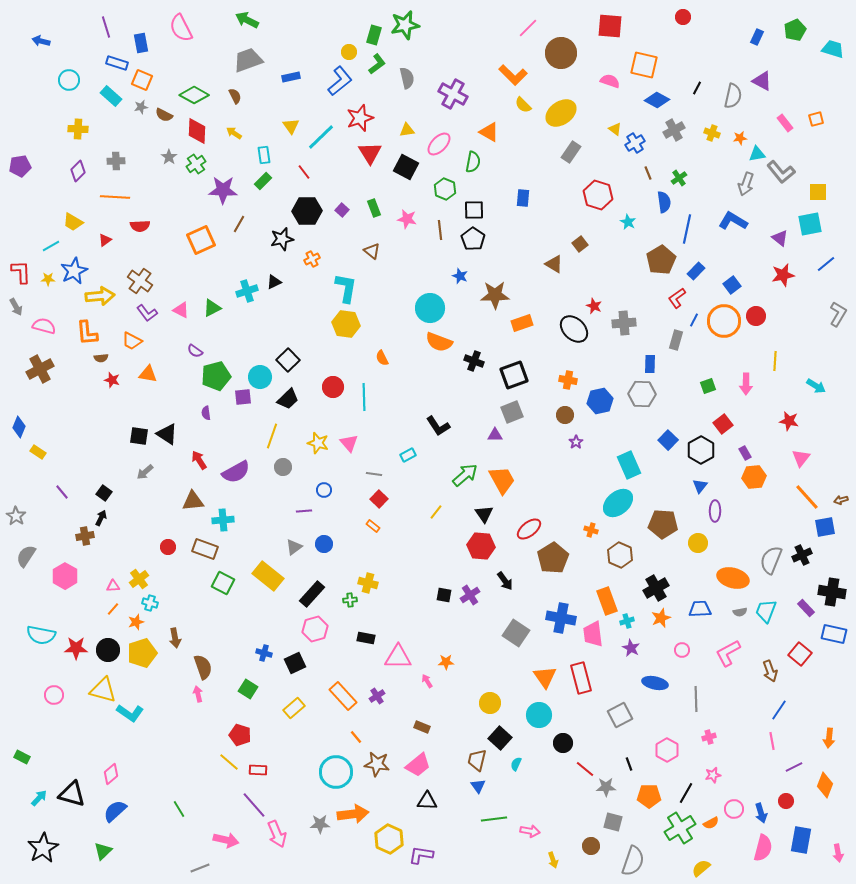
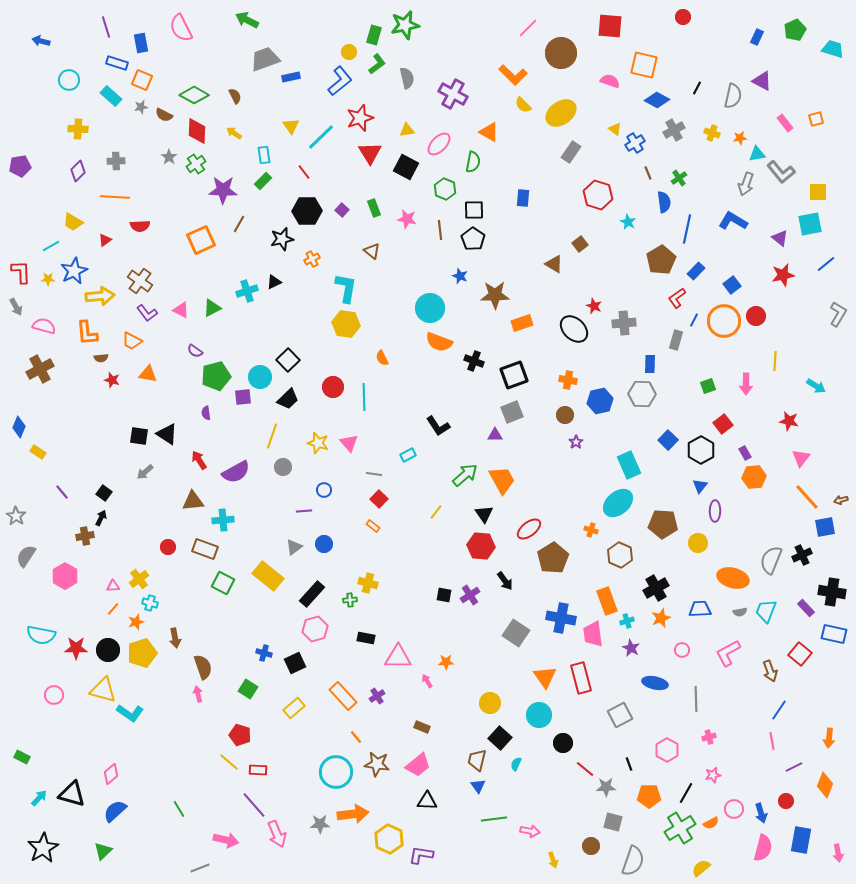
gray trapezoid at (248, 60): moved 17 px right, 1 px up
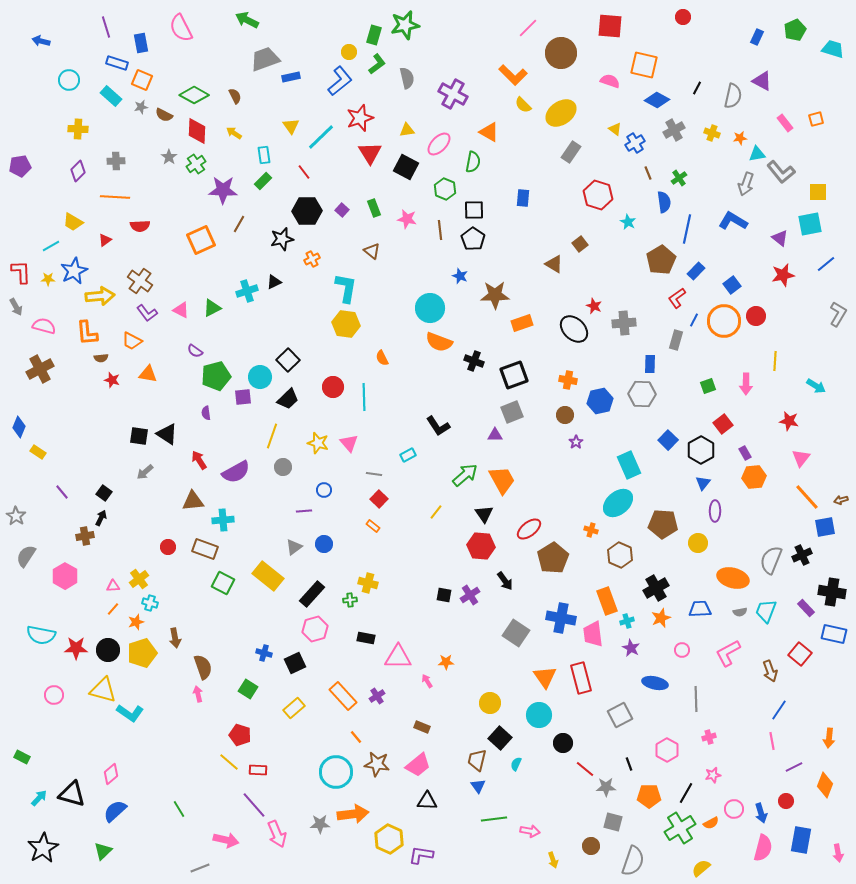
blue triangle at (700, 486): moved 3 px right, 3 px up
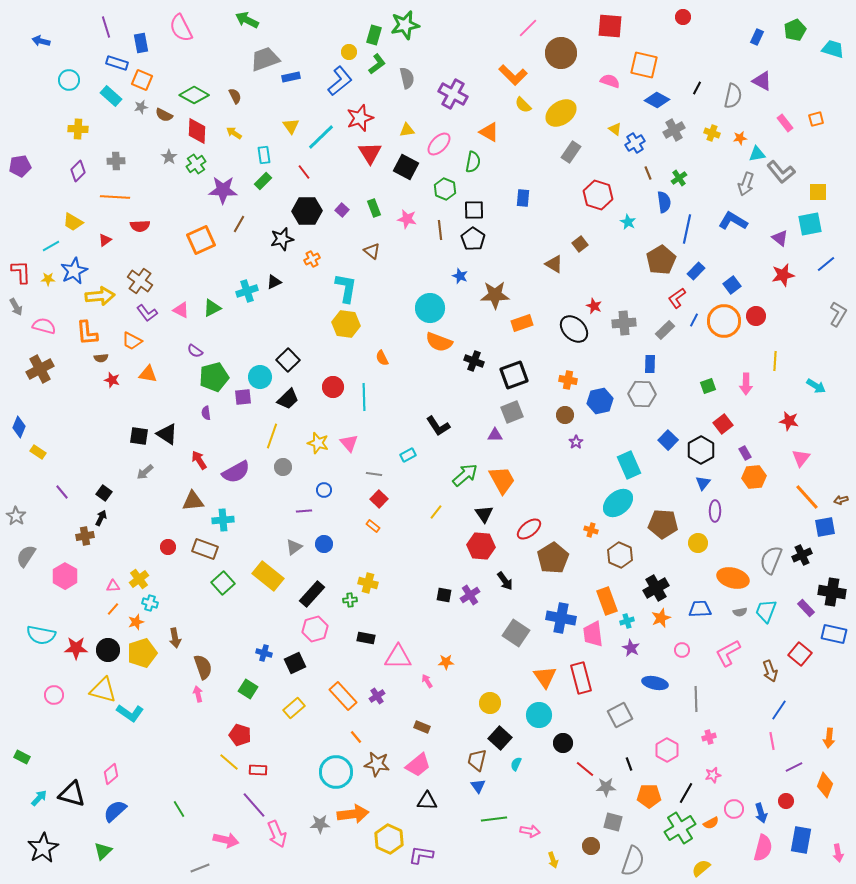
gray rectangle at (676, 340): moved 11 px left, 10 px up; rotated 30 degrees clockwise
green pentagon at (216, 376): moved 2 px left, 1 px down
green square at (223, 583): rotated 20 degrees clockwise
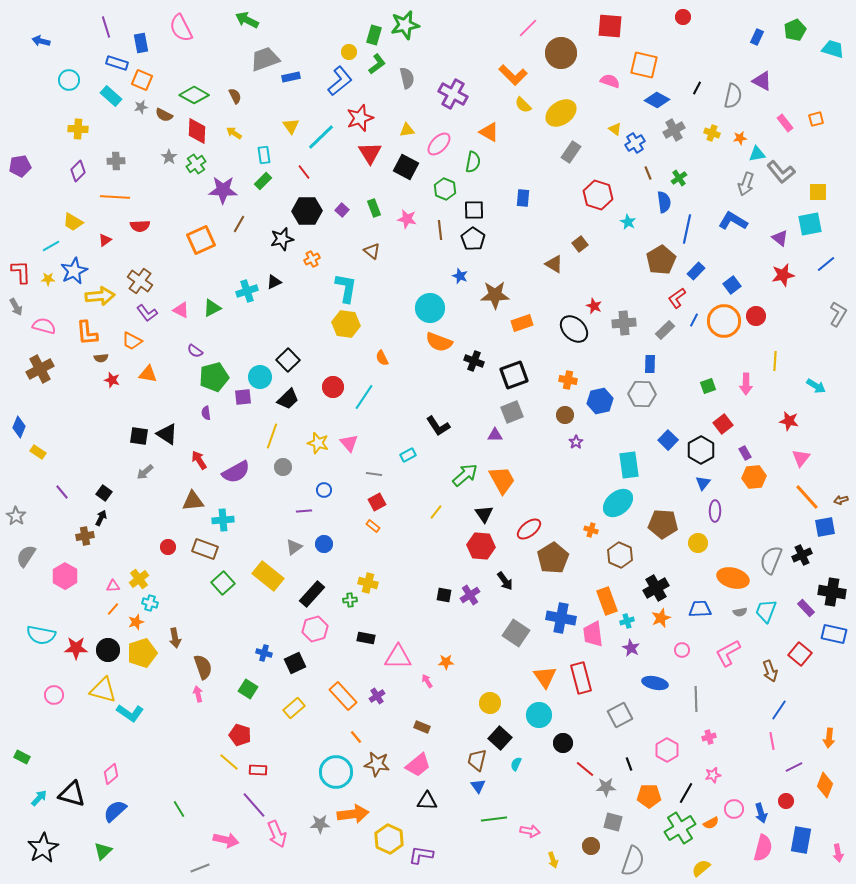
cyan line at (364, 397): rotated 36 degrees clockwise
cyan rectangle at (629, 465): rotated 16 degrees clockwise
red square at (379, 499): moved 2 px left, 3 px down; rotated 18 degrees clockwise
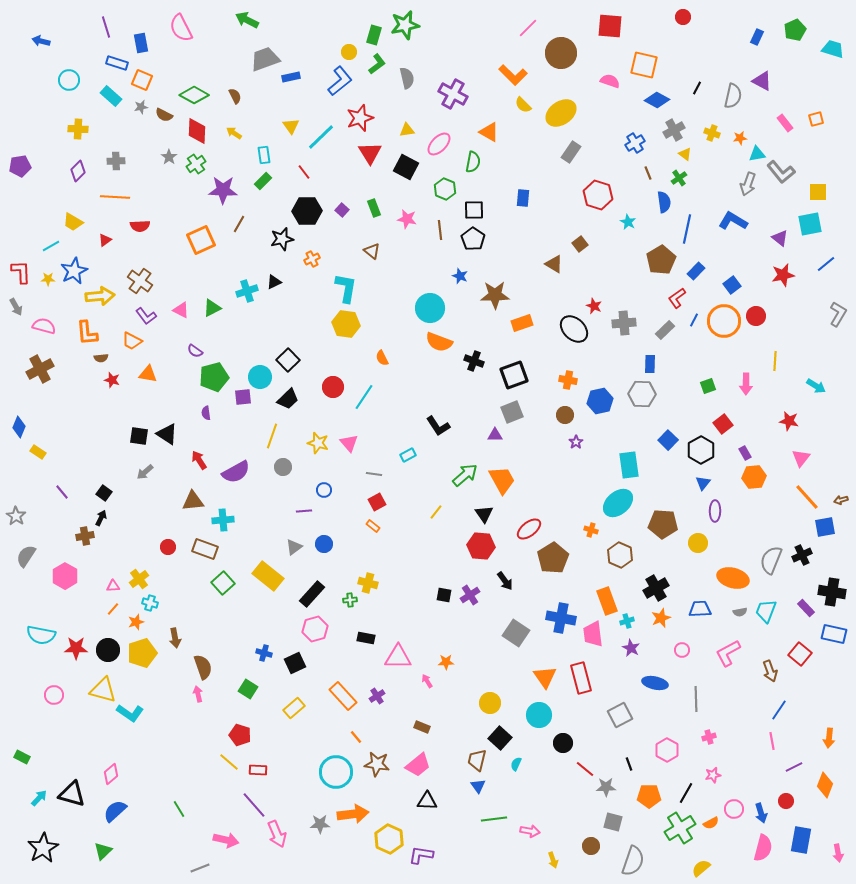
yellow triangle at (615, 129): moved 70 px right, 25 px down
gray arrow at (746, 184): moved 2 px right
purple L-shape at (147, 313): moved 1 px left, 3 px down
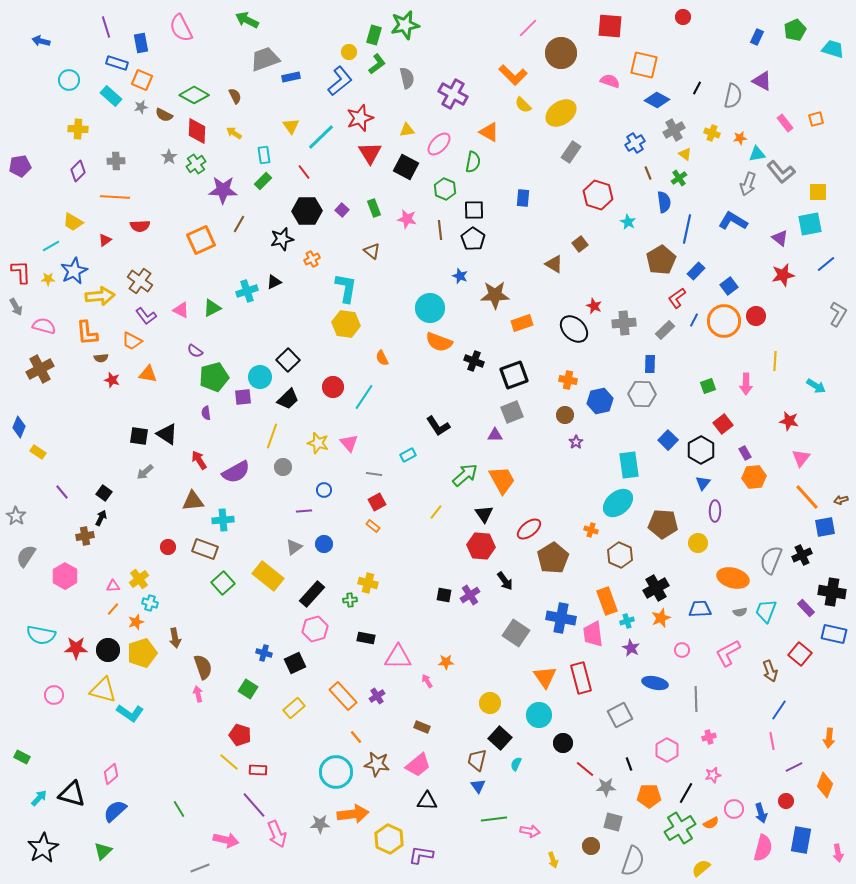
blue square at (732, 285): moved 3 px left, 1 px down
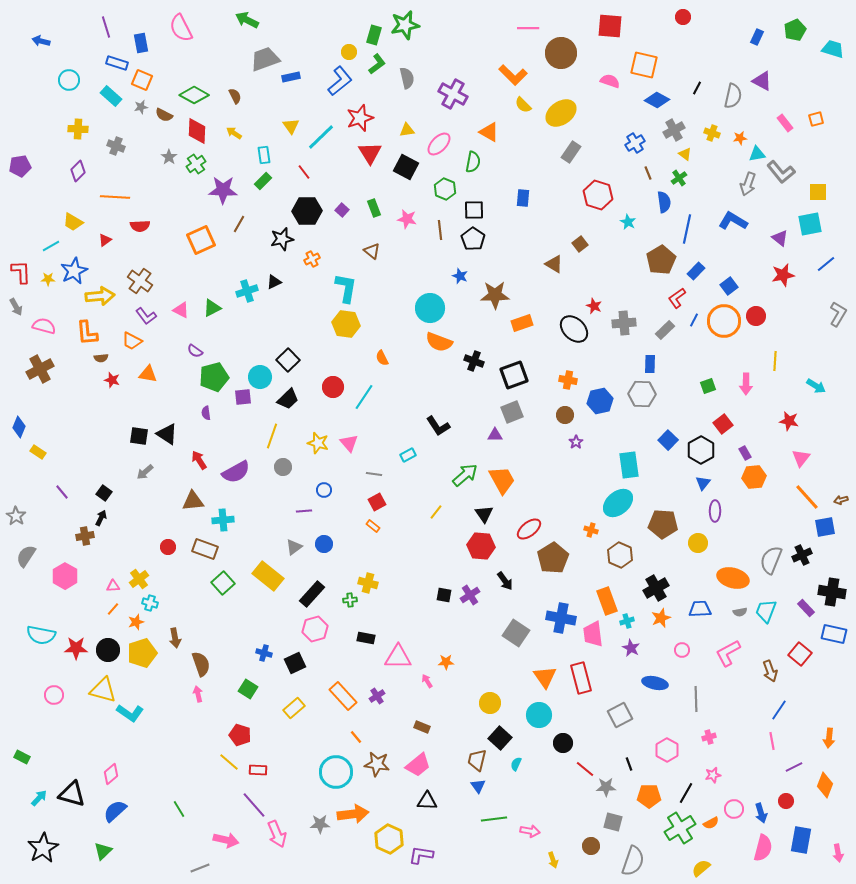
pink line at (528, 28): rotated 45 degrees clockwise
gray cross at (116, 161): moved 15 px up; rotated 24 degrees clockwise
brown semicircle at (203, 667): moved 2 px left, 3 px up
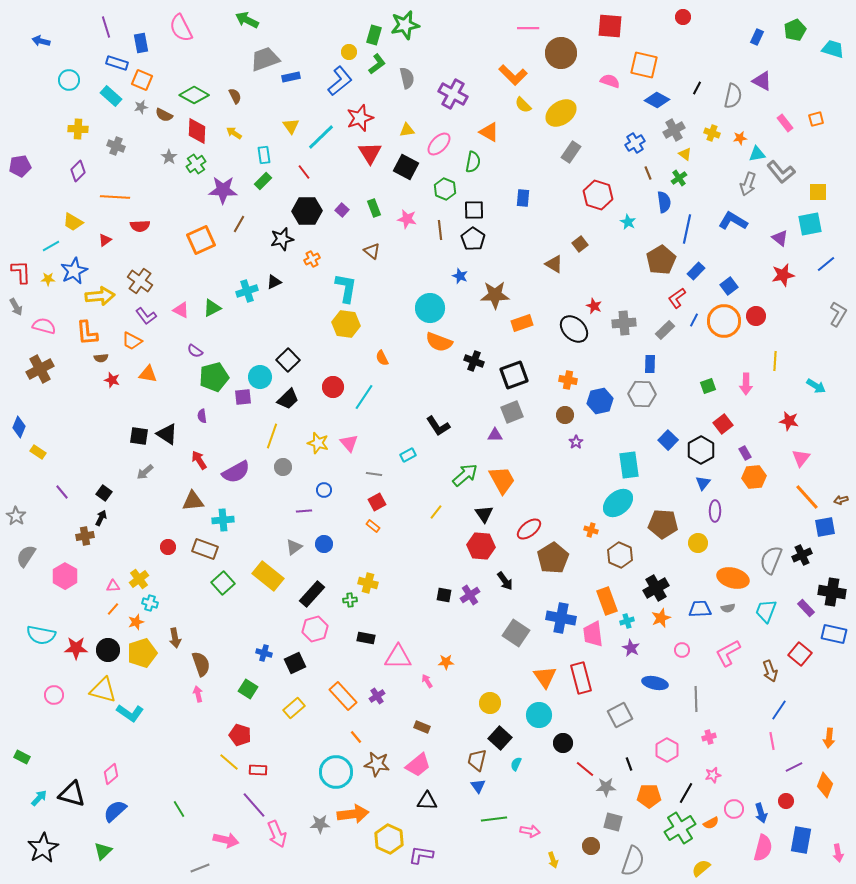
purple semicircle at (206, 413): moved 4 px left, 3 px down
gray semicircle at (740, 612): moved 12 px left, 4 px up
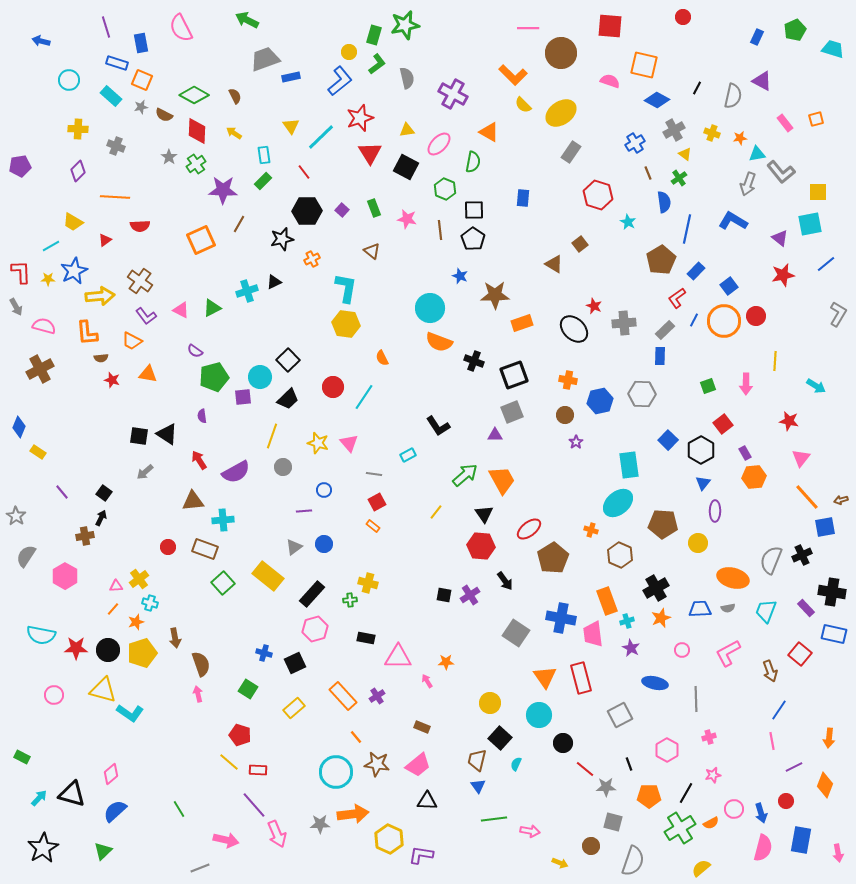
blue rectangle at (650, 364): moved 10 px right, 8 px up
pink triangle at (113, 586): moved 3 px right
yellow arrow at (553, 860): moved 7 px right, 3 px down; rotated 49 degrees counterclockwise
